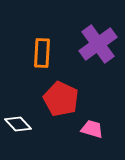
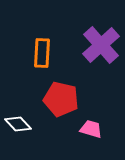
purple cross: moved 3 px right, 1 px down; rotated 6 degrees counterclockwise
red pentagon: rotated 12 degrees counterclockwise
pink trapezoid: moved 1 px left
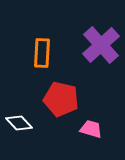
white diamond: moved 1 px right, 1 px up
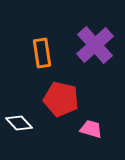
purple cross: moved 6 px left
orange rectangle: rotated 12 degrees counterclockwise
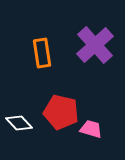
red pentagon: moved 13 px down
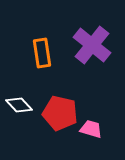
purple cross: moved 3 px left; rotated 9 degrees counterclockwise
red pentagon: moved 1 px left, 1 px down
white diamond: moved 18 px up
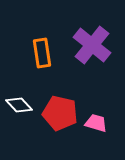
pink trapezoid: moved 5 px right, 6 px up
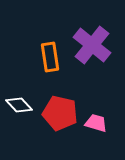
orange rectangle: moved 8 px right, 4 px down
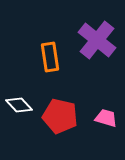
purple cross: moved 5 px right, 5 px up
red pentagon: moved 3 px down
pink trapezoid: moved 10 px right, 5 px up
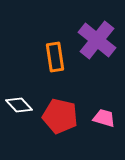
orange rectangle: moved 5 px right
pink trapezoid: moved 2 px left
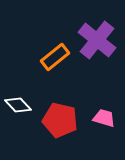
orange rectangle: rotated 60 degrees clockwise
white diamond: moved 1 px left
red pentagon: moved 4 px down
